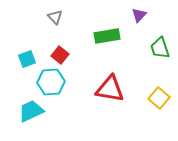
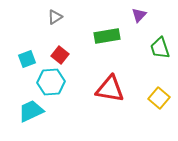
gray triangle: rotated 42 degrees clockwise
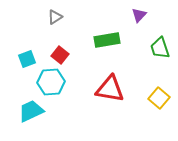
green rectangle: moved 4 px down
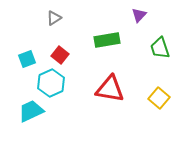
gray triangle: moved 1 px left, 1 px down
cyan hexagon: moved 1 px down; rotated 20 degrees counterclockwise
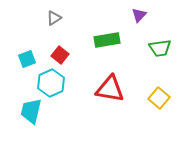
green trapezoid: rotated 80 degrees counterclockwise
cyan trapezoid: rotated 52 degrees counterclockwise
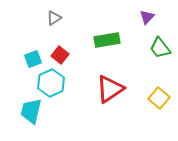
purple triangle: moved 8 px right, 2 px down
green trapezoid: rotated 60 degrees clockwise
cyan square: moved 6 px right
red triangle: rotated 44 degrees counterclockwise
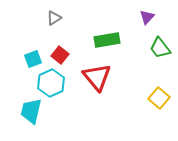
red triangle: moved 13 px left, 12 px up; rotated 36 degrees counterclockwise
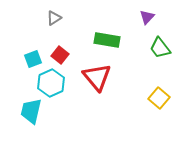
green rectangle: rotated 20 degrees clockwise
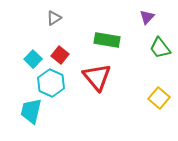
cyan square: rotated 24 degrees counterclockwise
cyan hexagon: rotated 12 degrees counterclockwise
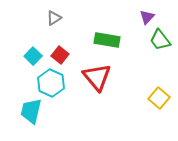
green trapezoid: moved 8 px up
cyan square: moved 3 px up
